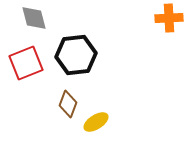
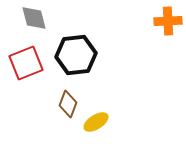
orange cross: moved 1 px left, 3 px down
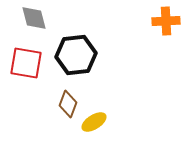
orange cross: moved 2 px left
red square: rotated 32 degrees clockwise
yellow ellipse: moved 2 px left
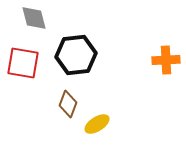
orange cross: moved 39 px down
red square: moved 3 px left
yellow ellipse: moved 3 px right, 2 px down
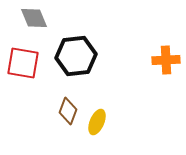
gray diamond: rotated 8 degrees counterclockwise
black hexagon: moved 1 px down
brown diamond: moved 7 px down
yellow ellipse: moved 2 px up; rotated 35 degrees counterclockwise
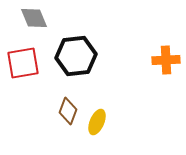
red square: rotated 20 degrees counterclockwise
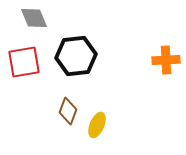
red square: moved 1 px right, 1 px up
yellow ellipse: moved 3 px down
